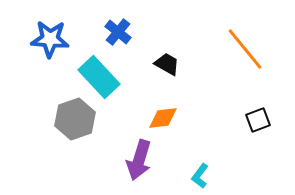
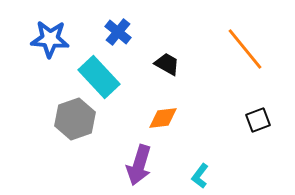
purple arrow: moved 5 px down
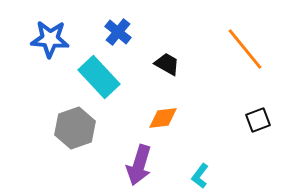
gray hexagon: moved 9 px down
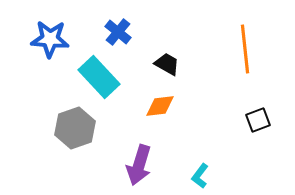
orange line: rotated 33 degrees clockwise
orange diamond: moved 3 px left, 12 px up
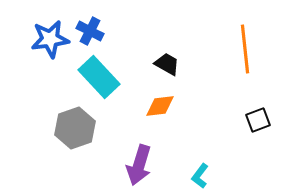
blue cross: moved 28 px left, 1 px up; rotated 12 degrees counterclockwise
blue star: rotated 12 degrees counterclockwise
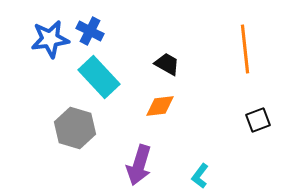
gray hexagon: rotated 24 degrees counterclockwise
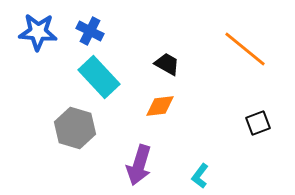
blue star: moved 12 px left, 7 px up; rotated 12 degrees clockwise
orange line: rotated 45 degrees counterclockwise
black square: moved 3 px down
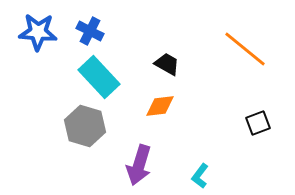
gray hexagon: moved 10 px right, 2 px up
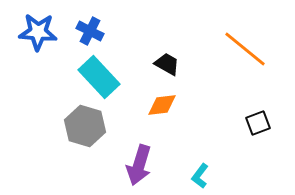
orange diamond: moved 2 px right, 1 px up
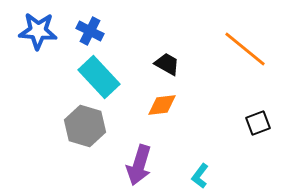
blue star: moved 1 px up
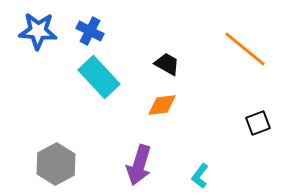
gray hexagon: moved 29 px left, 38 px down; rotated 15 degrees clockwise
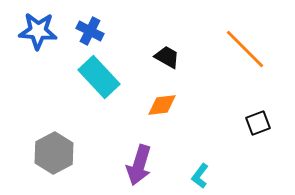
orange line: rotated 6 degrees clockwise
black trapezoid: moved 7 px up
gray hexagon: moved 2 px left, 11 px up
